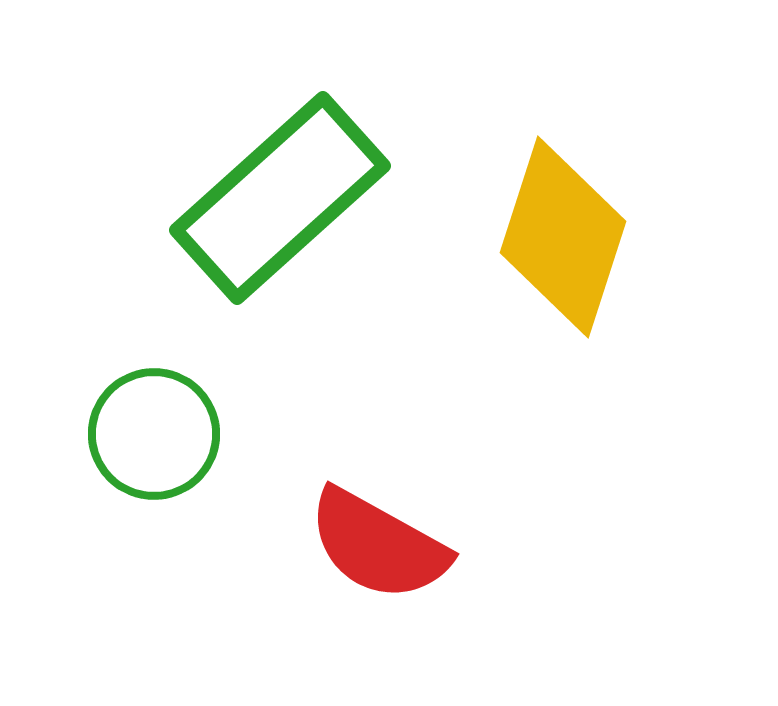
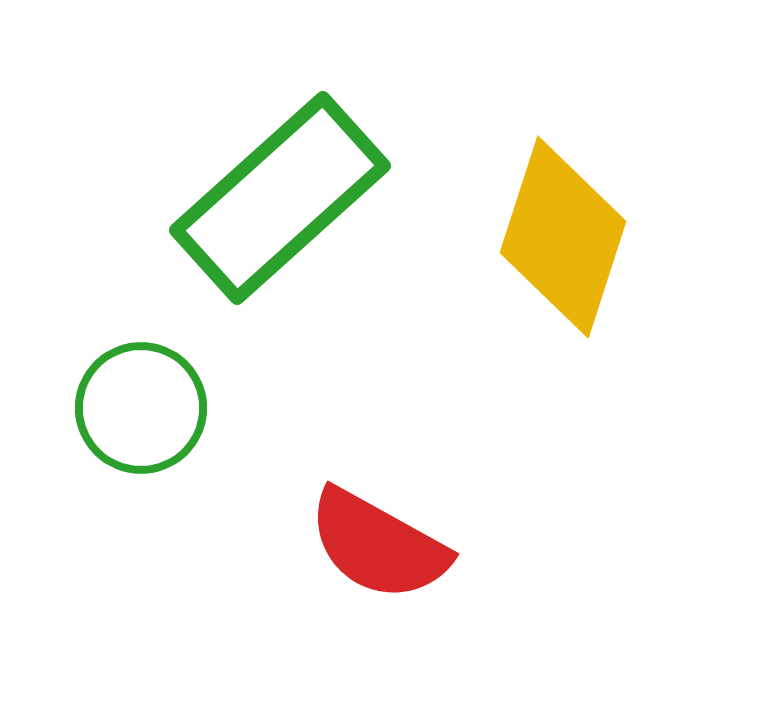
green circle: moved 13 px left, 26 px up
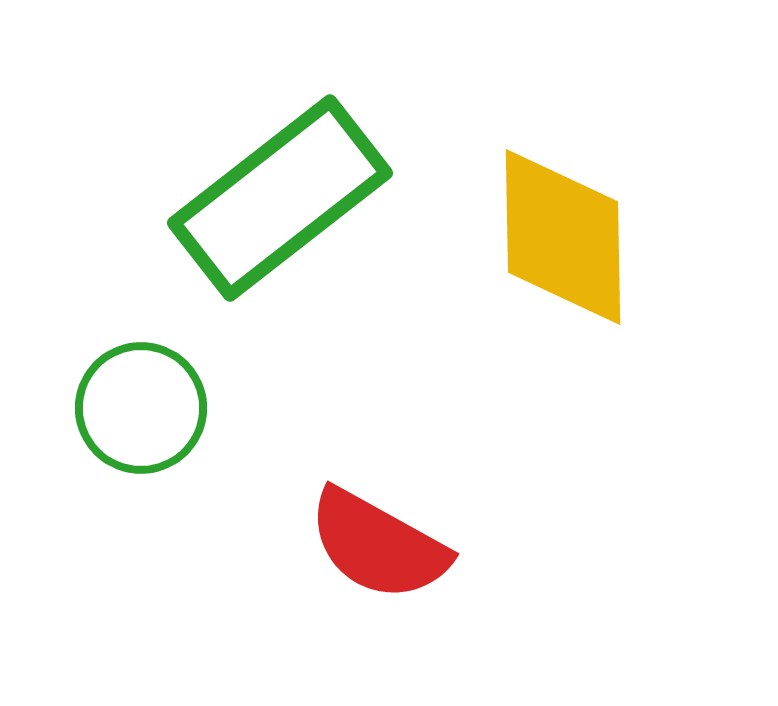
green rectangle: rotated 4 degrees clockwise
yellow diamond: rotated 19 degrees counterclockwise
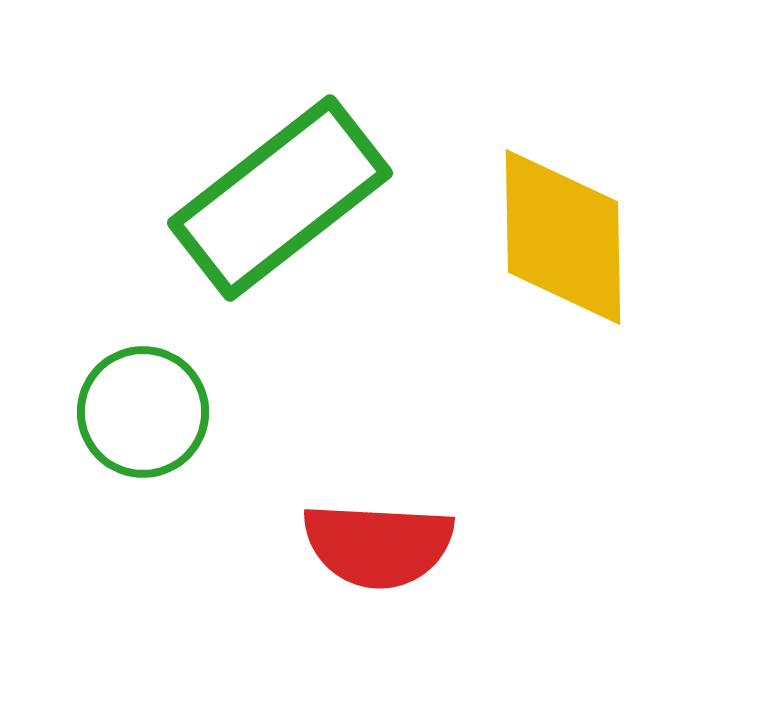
green circle: moved 2 px right, 4 px down
red semicircle: rotated 26 degrees counterclockwise
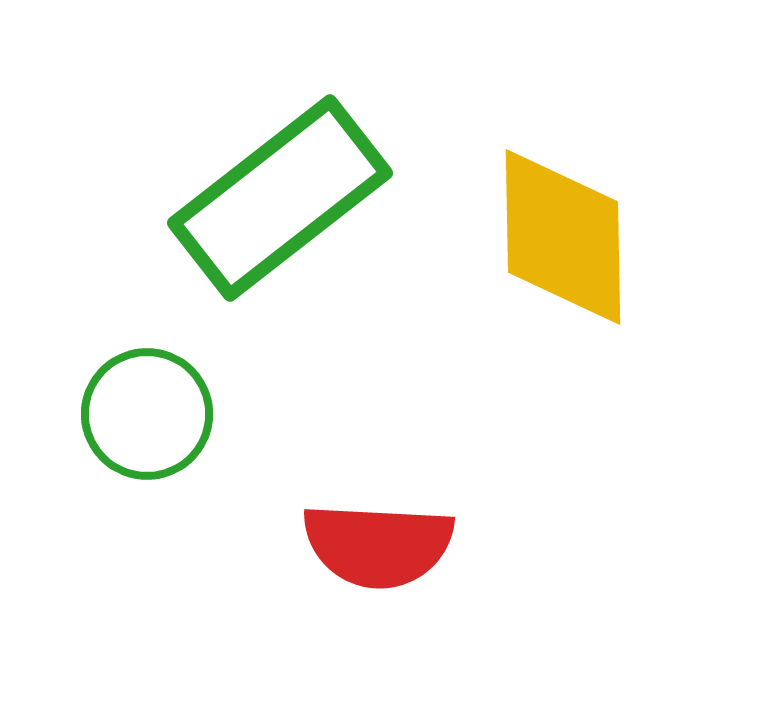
green circle: moved 4 px right, 2 px down
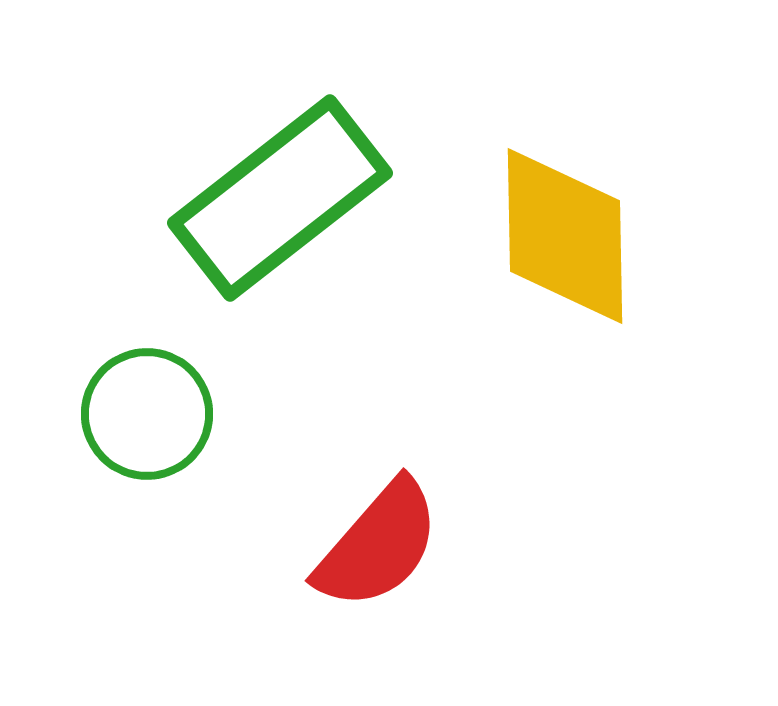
yellow diamond: moved 2 px right, 1 px up
red semicircle: rotated 52 degrees counterclockwise
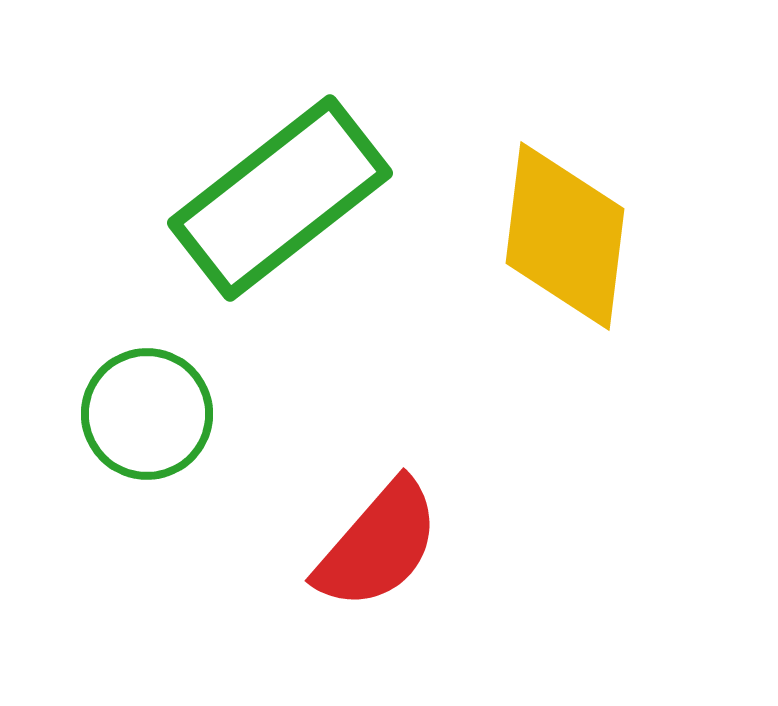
yellow diamond: rotated 8 degrees clockwise
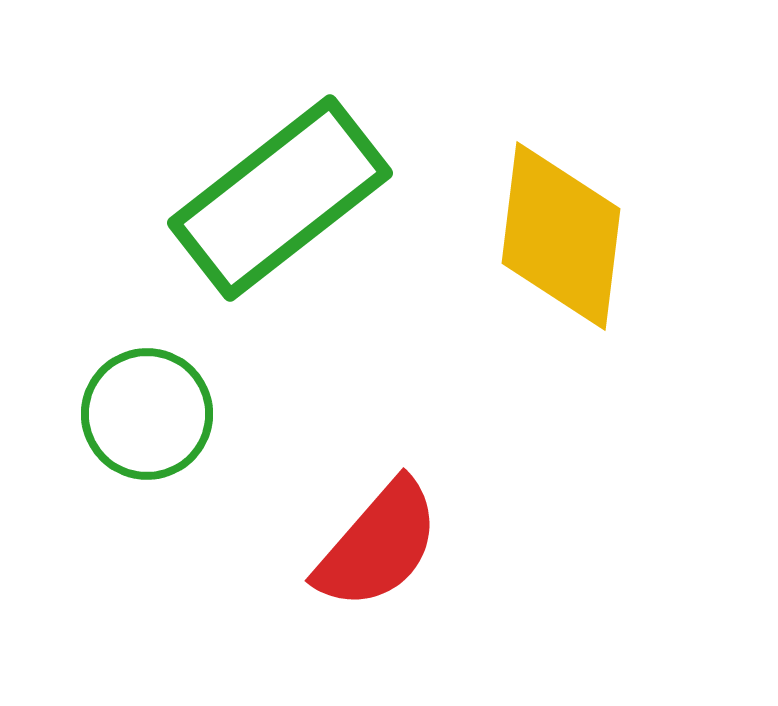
yellow diamond: moved 4 px left
